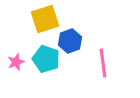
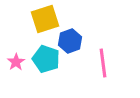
pink star: rotated 12 degrees counterclockwise
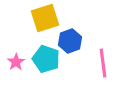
yellow square: moved 1 px up
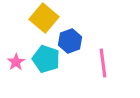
yellow square: moved 1 px left; rotated 32 degrees counterclockwise
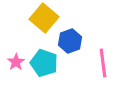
cyan pentagon: moved 2 px left, 4 px down
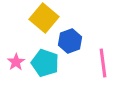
cyan pentagon: moved 1 px right
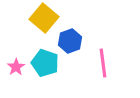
pink star: moved 5 px down
